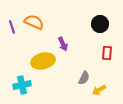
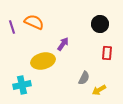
purple arrow: rotated 120 degrees counterclockwise
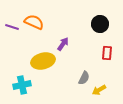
purple line: rotated 56 degrees counterclockwise
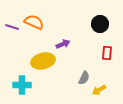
purple arrow: rotated 32 degrees clockwise
cyan cross: rotated 12 degrees clockwise
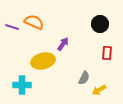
purple arrow: rotated 32 degrees counterclockwise
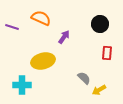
orange semicircle: moved 7 px right, 4 px up
purple arrow: moved 1 px right, 7 px up
gray semicircle: rotated 72 degrees counterclockwise
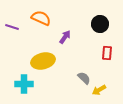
purple arrow: moved 1 px right
cyan cross: moved 2 px right, 1 px up
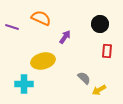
red rectangle: moved 2 px up
